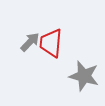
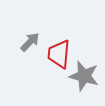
red trapezoid: moved 8 px right, 11 px down
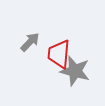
gray star: moved 9 px left, 5 px up
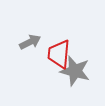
gray arrow: rotated 20 degrees clockwise
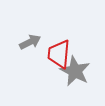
gray star: rotated 12 degrees clockwise
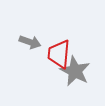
gray arrow: rotated 45 degrees clockwise
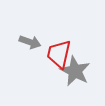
red trapezoid: rotated 8 degrees clockwise
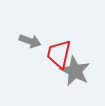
gray arrow: moved 1 px up
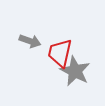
red trapezoid: moved 1 px right, 1 px up
